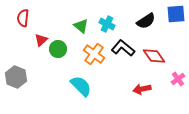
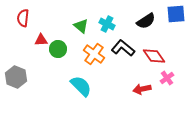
red triangle: rotated 40 degrees clockwise
pink cross: moved 11 px left, 1 px up
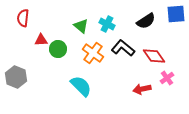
orange cross: moved 1 px left, 1 px up
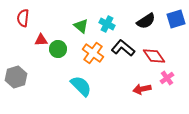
blue square: moved 5 px down; rotated 12 degrees counterclockwise
gray hexagon: rotated 20 degrees clockwise
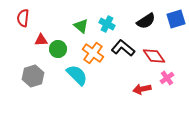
gray hexagon: moved 17 px right, 1 px up
cyan semicircle: moved 4 px left, 11 px up
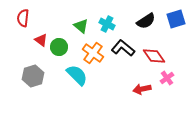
red triangle: rotated 40 degrees clockwise
green circle: moved 1 px right, 2 px up
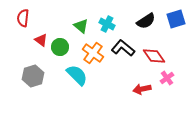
green circle: moved 1 px right
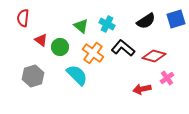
red diamond: rotated 40 degrees counterclockwise
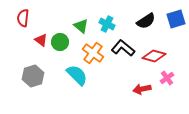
green circle: moved 5 px up
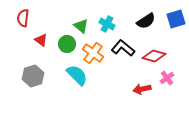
green circle: moved 7 px right, 2 px down
